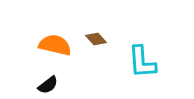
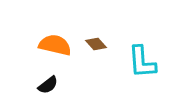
brown diamond: moved 5 px down
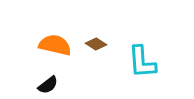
brown diamond: rotated 15 degrees counterclockwise
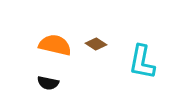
cyan L-shape: rotated 15 degrees clockwise
black semicircle: moved 2 px up; rotated 50 degrees clockwise
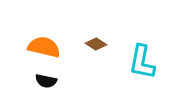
orange semicircle: moved 11 px left, 2 px down
black semicircle: moved 2 px left, 2 px up
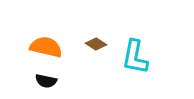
orange semicircle: moved 2 px right
cyan L-shape: moved 7 px left, 5 px up
